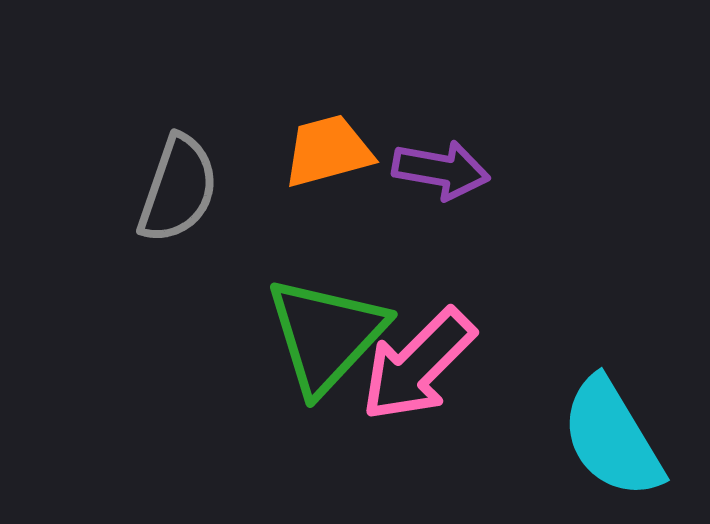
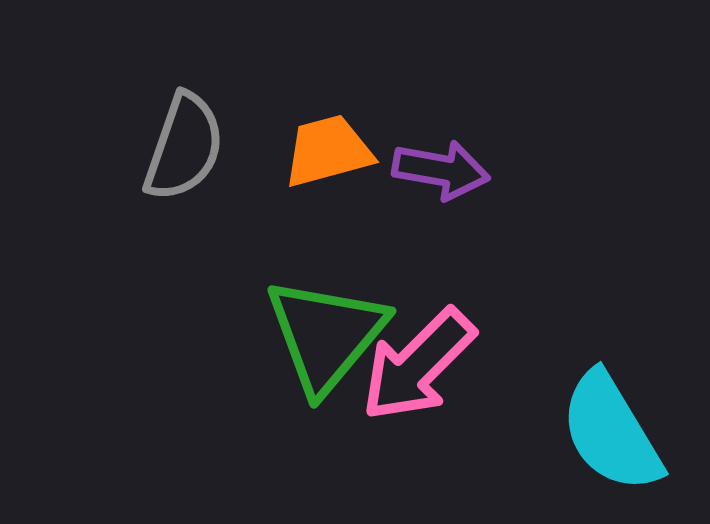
gray semicircle: moved 6 px right, 42 px up
green triangle: rotated 3 degrees counterclockwise
cyan semicircle: moved 1 px left, 6 px up
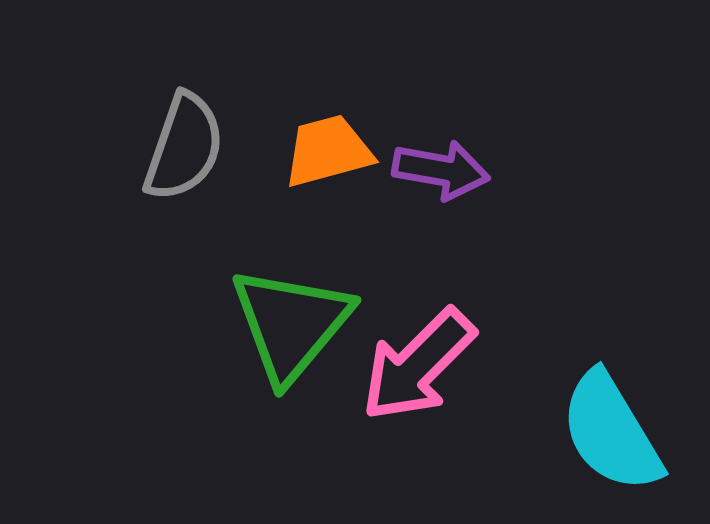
green triangle: moved 35 px left, 11 px up
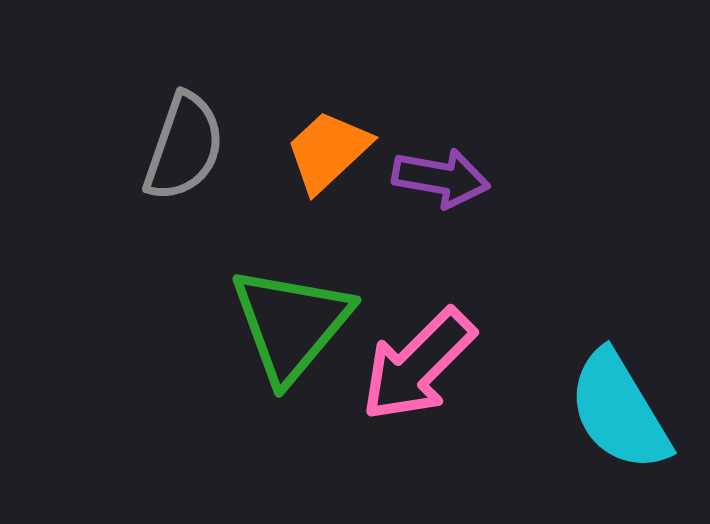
orange trapezoid: rotated 28 degrees counterclockwise
purple arrow: moved 8 px down
cyan semicircle: moved 8 px right, 21 px up
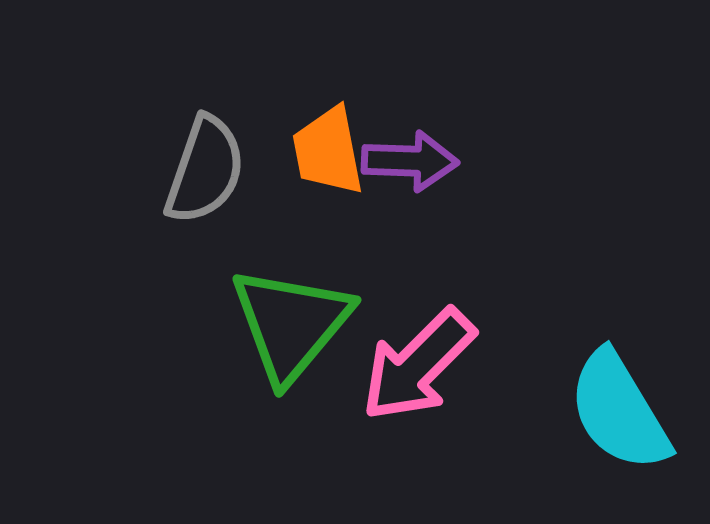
gray semicircle: moved 21 px right, 23 px down
orange trapezoid: rotated 58 degrees counterclockwise
purple arrow: moved 31 px left, 17 px up; rotated 8 degrees counterclockwise
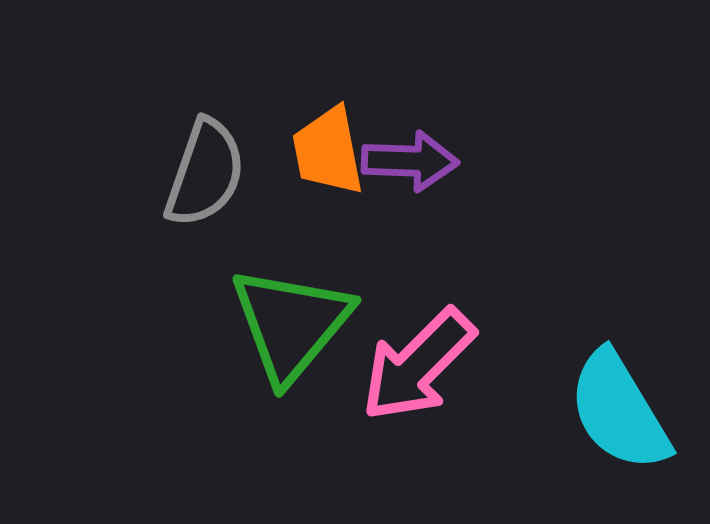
gray semicircle: moved 3 px down
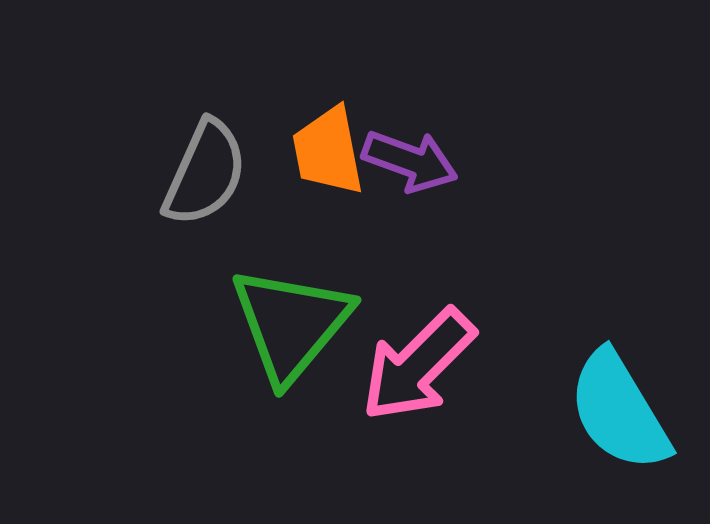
purple arrow: rotated 18 degrees clockwise
gray semicircle: rotated 5 degrees clockwise
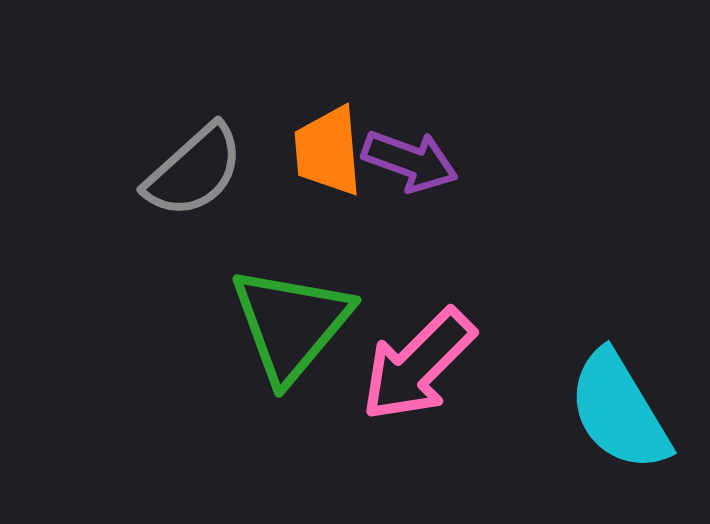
orange trapezoid: rotated 6 degrees clockwise
gray semicircle: moved 11 px left, 2 px up; rotated 24 degrees clockwise
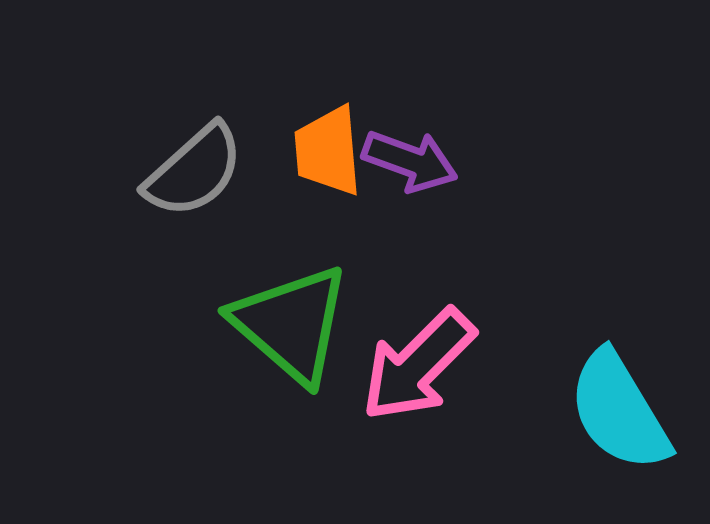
green triangle: rotated 29 degrees counterclockwise
